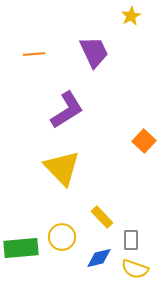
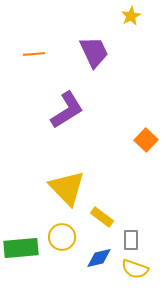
orange square: moved 2 px right, 1 px up
yellow triangle: moved 5 px right, 20 px down
yellow rectangle: rotated 10 degrees counterclockwise
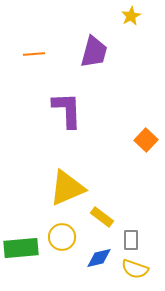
purple trapezoid: rotated 40 degrees clockwise
purple L-shape: rotated 60 degrees counterclockwise
yellow triangle: rotated 51 degrees clockwise
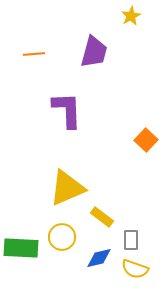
green rectangle: rotated 8 degrees clockwise
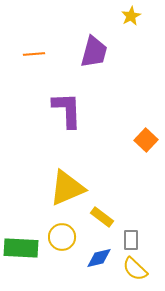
yellow semicircle: rotated 24 degrees clockwise
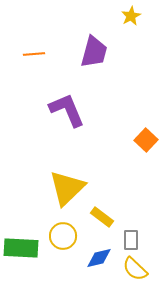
purple L-shape: rotated 21 degrees counterclockwise
yellow triangle: rotated 21 degrees counterclockwise
yellow circle: moved 1 px right, 1 px up
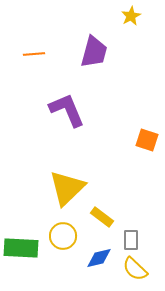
orange square: moved 1 px right; rotated 25 degrees counterclockwise
